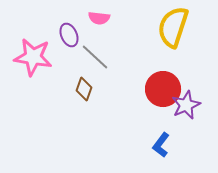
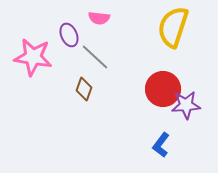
purple star: rotated 20 degrees clockwise
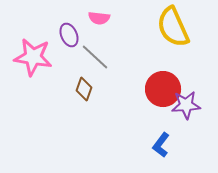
yellow semicircle: rotated 42 degrees counterclockwise
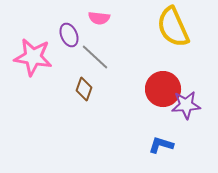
blue L-shape: rotated 70 degrees clockwise
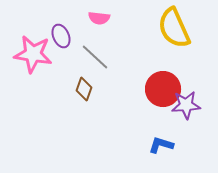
yellow semicircle: moved 1 px right, 1 px down
purple ellipse: moved 8 px left, 1 px down
pink star: moved 3 px up
